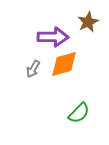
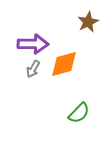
purple arrow: moved 20 px left, 7 px down
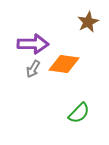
orange diamond: rotated 24 degrees clockwise
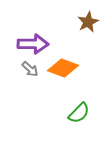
orange diamond: moved 1 px left, 4 px down; rotated 12 degrees clockwise
gray arrow: moved 3 px left; rotated 78 degrees counterclockwise
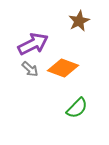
brown star: moved 9 px left, 1 px up
purple arrow: rotated 28 degrees counterclockwise
green semicircle: moved 2 px left, 5 px up
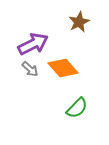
brown star: moved 1 px down
orange diamond: rotated 28 degrees clockwise
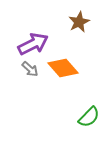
green semicircle: moved 12 px right, 9 px down
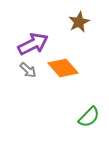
gray arrow: moved 2 px left, 1 px down
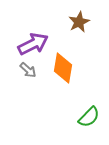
orange diamond: rotated 52 degrees clockwise
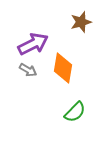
brown star: moved 2 px right; rotated 10 degrees clockwise
gray arrow: rotated 12 degrees counterclockwise
green semicircle: moved 14 px left, 5 px up
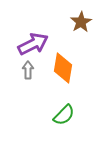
brown star: rotated 15 degrees counterclockwise
gray arrow: rotated 120 degrees counterclockwise
green semicircle: moved 11 px left, 3 px down
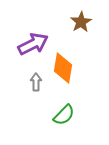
gray arrow: moved 8 px right, 12 px down
